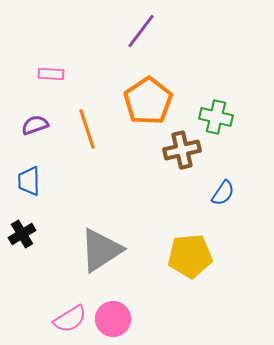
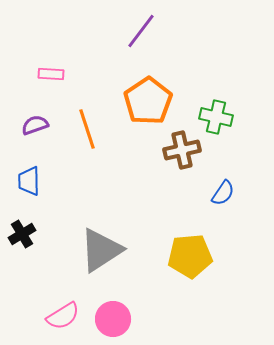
pink semicircle: moved 7 px left, 3 px up
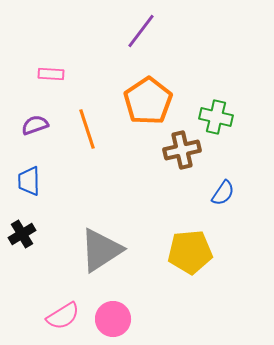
yellow pentagon: moved 4 px up
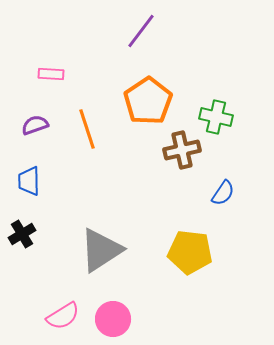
yellow pentagon: rotated 12 degrees clockwise
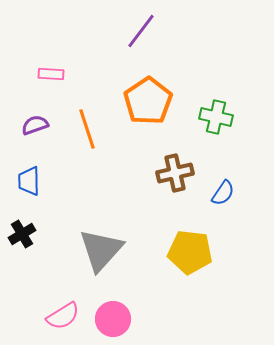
brown cross: moved 7 px left, 23 px down
gray triangle: rotated 15 degrees counterclockwise
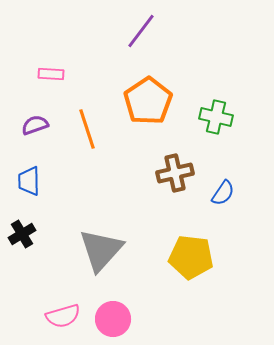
yellow pentagon: moved 1 px right, 5 px down
pink semicircle: rotated 16 degrees clockwise
